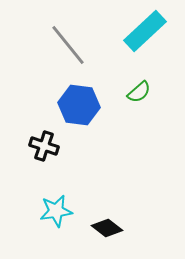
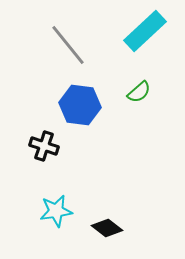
blue hexagon: moved 1 px right
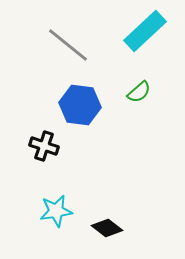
gray line: rotated 12 degrees counterclockwise
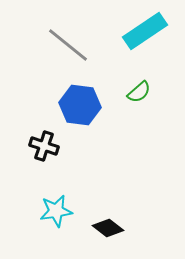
cyan rectangle: rotated 9 degrees clockwise
black diamond: moved 1 px right
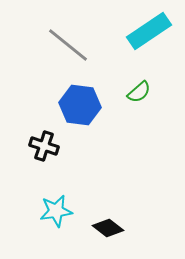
cyan rectangle: moved 4 px right
